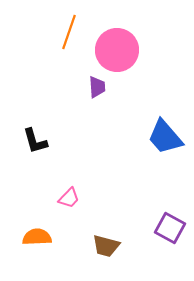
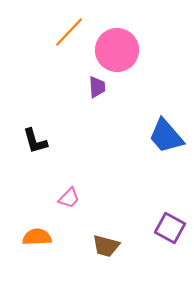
orange line: rotated 24 degrees clockwise
blue trapezoid: moved 1 px right, 1 px up
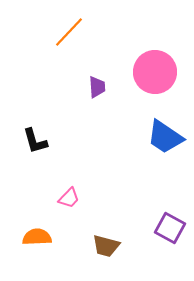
pink circle: moved 38 px right, 22 px down
blue trapezoid: moved 1 px left, 1 px down; rotated 15 degrees counterclockwise
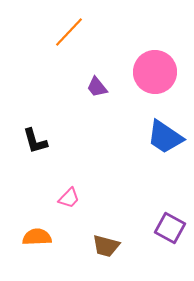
purple trapezoid: rotated 145 degrees clockwise
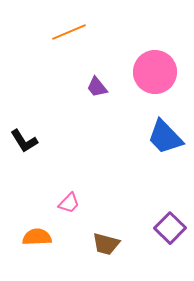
orange line: rotated 24 degrees clockwise
blue trapezoid: rotated 12 degrees clockwise
black L-shape: moved 11 px left; rotated 16 degrees counterclockwise
pink trapezoid: moved 5 px down
purple square: rotated 16 degrees clockwise
brown trapezoid: moved 2 px up
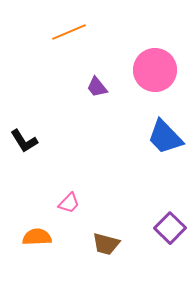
pink circle: moved 2 px up
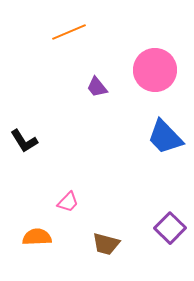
pink trapezoid: moved 1 px left, 1 px up
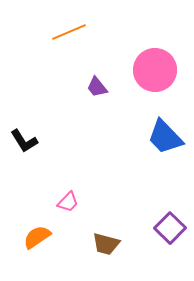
orange semicircle: rotated 32 degrees counterclockwise
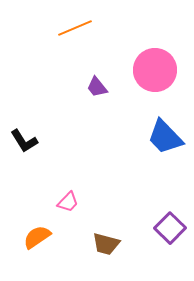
orange line: moved 6 px right, 4 px up
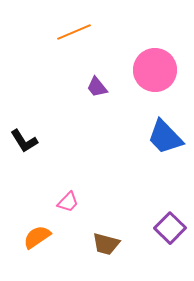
orange line: moved 1 px left, 4 px down
